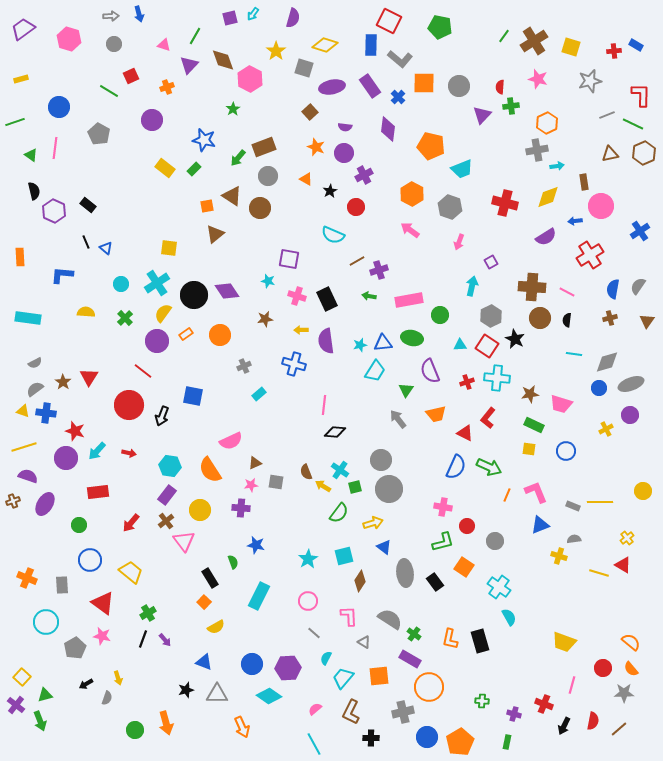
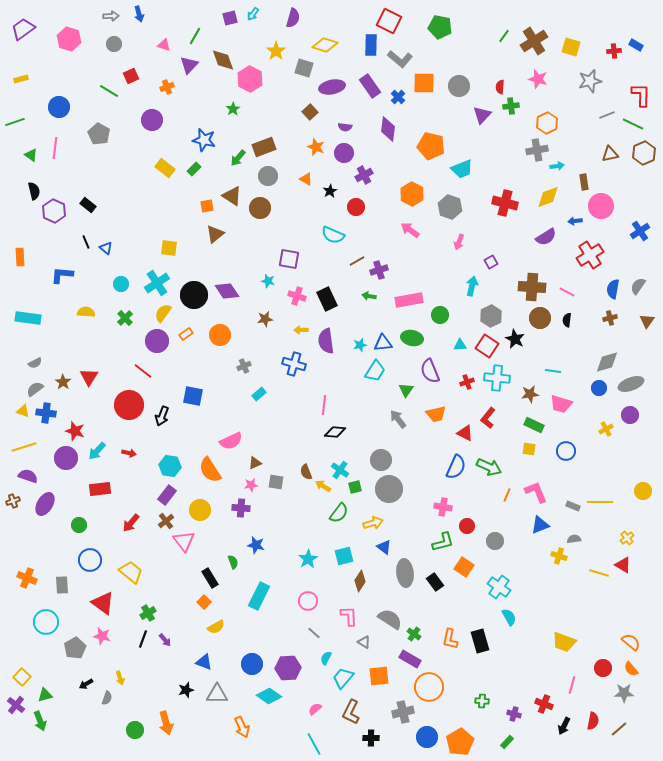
cyan line at (574, 354): moved 21 px left, 17 px down
red rectangle at (98, 492): moved 2 px right, 3 px up
yellow arrow at (118, 678): moved 2 px right
green rectangle at (507, 742): rotated 32 degrees clockwise
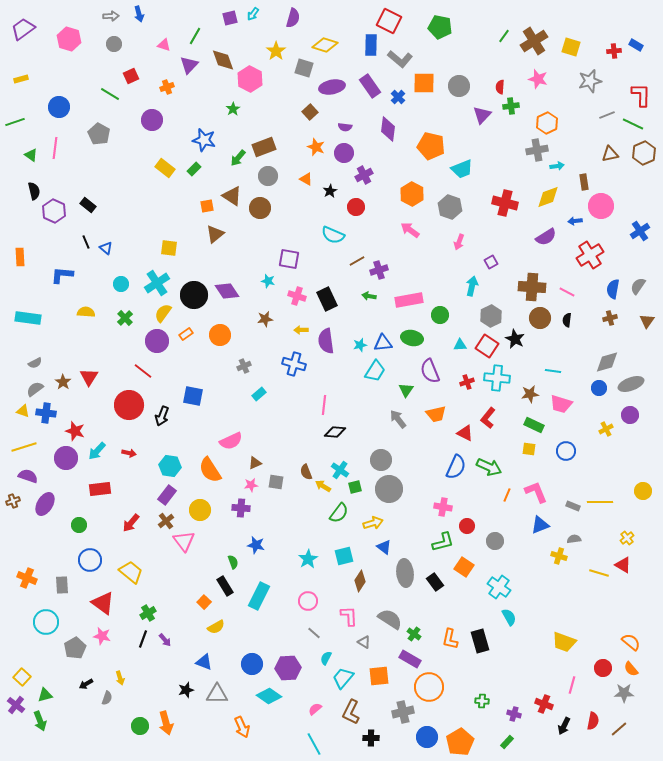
green line at (109, 91): moved 1 px right, 3 px down
black rectangle at (210, 578): moved 15 px right, 8 px down
green circle at (135, 730): moved 5 px right, 4 px up
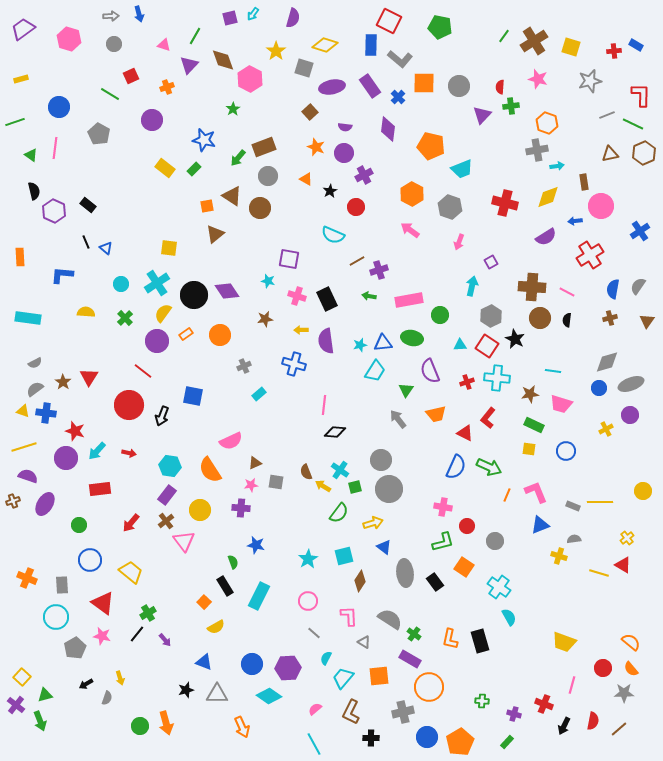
orange hexagon at (547, 123): rotated 15 degrees counterclockwise
cyan circle at (46, 622): moved 10 px right, 5 px up
black line at (143, 639): moved 6 px left, 5 px up; rotated 18 degrees clockwise
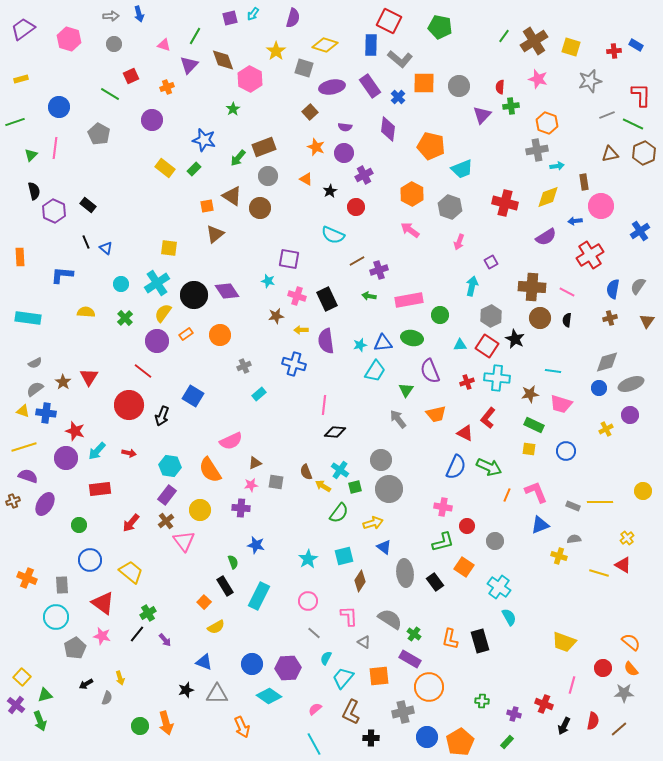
green triangle at (31, 155): rotated 40 degrees clockwise
brown star at (265, 319): moved 11 px right, 3 px up
blue square at (193, 396): rotated 20 degrees clockwise
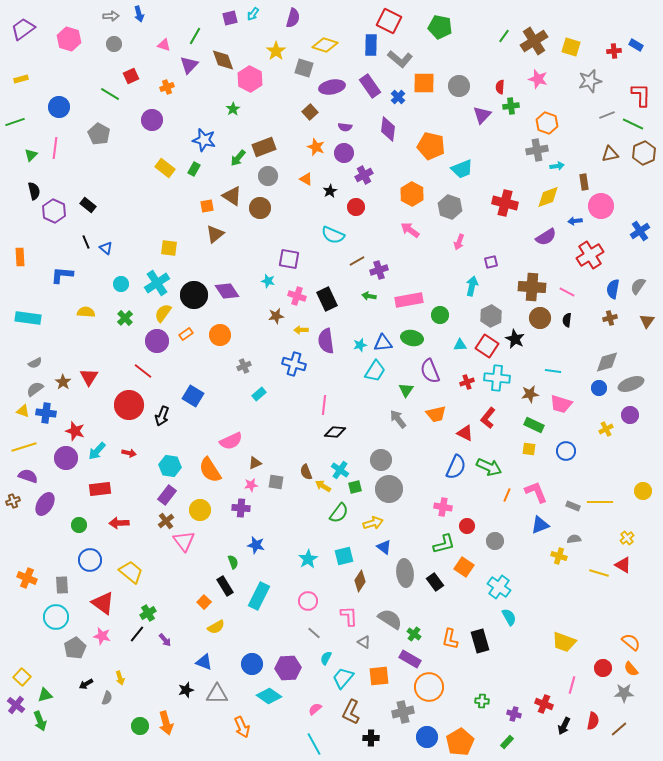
green rectangle at (194, 169): rotated 16 degrees counterclockwise
purple square at (491, 262): rotated 16 degrees clockwise
red arrow at (131, 523): moved 12 px left; rotated 48 degrees clockwise
green L-shape at (443, 542): moved 1 px right, 2 px down
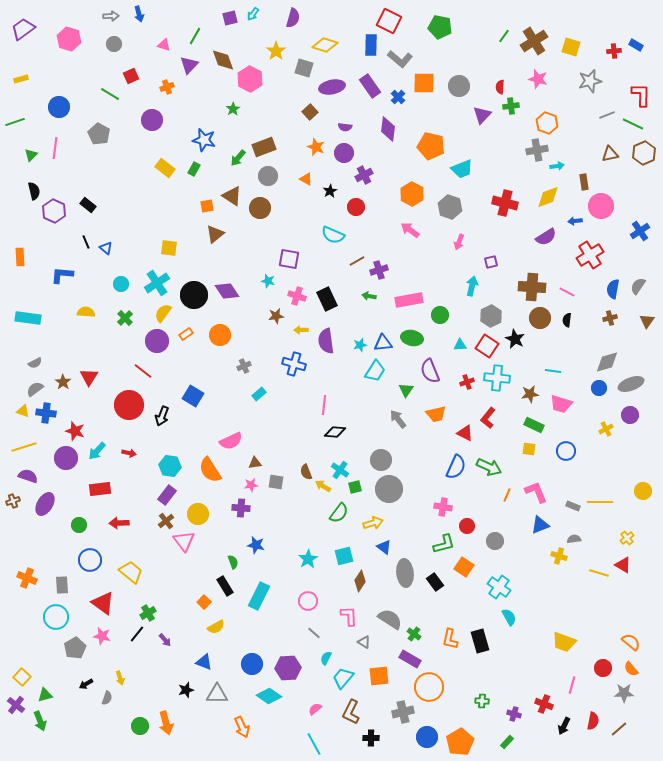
brown triangle at (255, 463): rotated 16 degrees clockwise
yellow circle at (200, 510): moved 2 px left, 4 px down
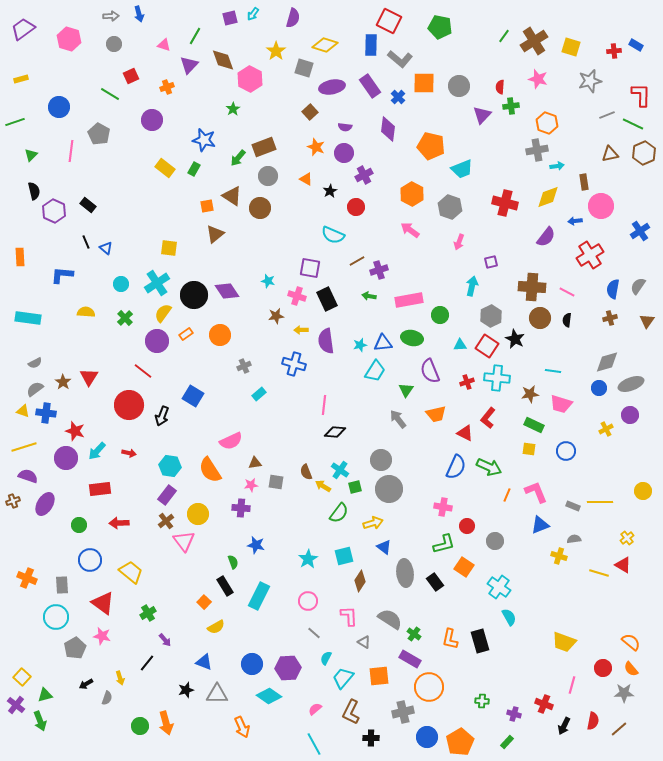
pink line at (55, 148): moved 16 px right, 3 px down
purple semicircle at (546, 237): rotated 20 degrees counterclockwise
purple square at (289, 259): moved 21 px right, 9 px down
black line at (137, 634): moved 10 px right, 29 px down
